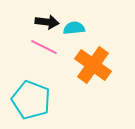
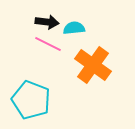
pink line: moved 4 px right, 3 px up
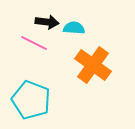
cyan semicircle: rotated 10 degrees clockwise
pink line: moved 14 px left, 1 px up
